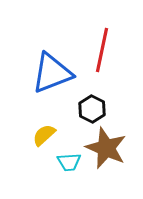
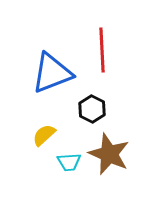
red line: rotated 15 degrees counterclockwise
brown star: moved 3 px right, 6 px down
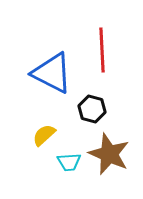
blue triangle: rotated 48 degrees clockwise
black hexagon: rotated 12 degrees counterclockwise
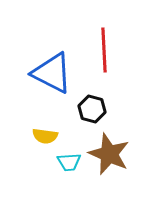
red line: moved 2 px right
yellow semicircle: moved 1 px right, 1 px down; rotated 130 degrees counterclockwise
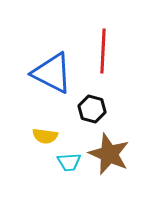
red line: moved 1 px left, 1 px down; rotated 6 degrees clockwise
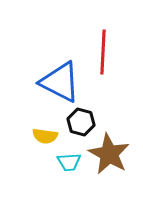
red line: moved 1 px down
blue triangle: moved 8 px right, 9 px down
black hexagon: moved 11 px left, 13 px down
brown star: rotated 6 degrees clockwise
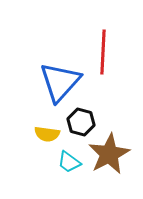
blue triangle: rotated 45 degrees clockwise
yellow semicircle: moved 2 px right, 2 px up
brown star: rotated 15 degrees clockwise
cyan trapezoid: rotated 40 degrees clockwise
